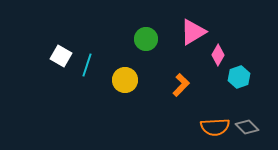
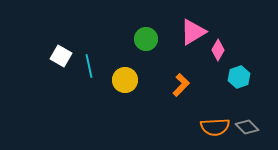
pink diamond: moved 5 px up
cyan line: moved 2 px right, 1 px down; rotated 30 degrees counterclockwise
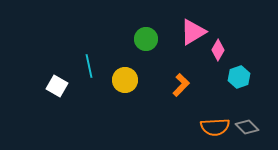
white square: moved 4 px left, 30 px down
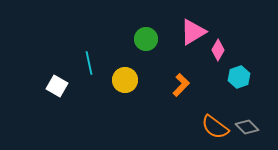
cyan line: moved 3 px up
orange semicircle: rotated 40 degrees clockwise
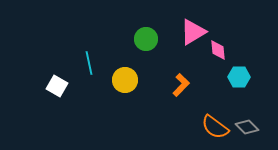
pink diamond: rotated 35 degrees counterclockwise
cyan hexagon: rotated 20 degrees clockwise
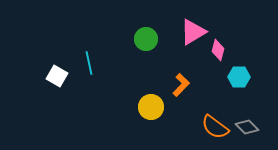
pink diamond: rotated 20 degrees clockwise
yellow circle: moved 26 px right, 27 px down
white square: moved 10 px up
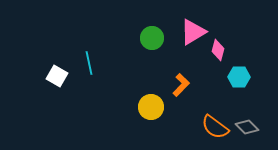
green circle: moved 6 px right, 1 px up
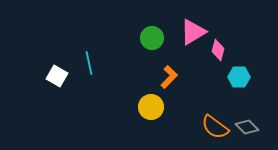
orange L-shape: moved 12 px left, 8 px up
